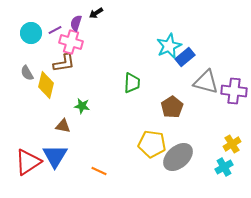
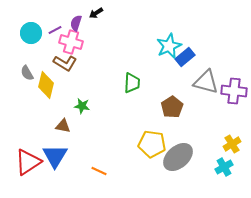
brown L-shape: moved 1 px right; rotated 40 degrees clockwise
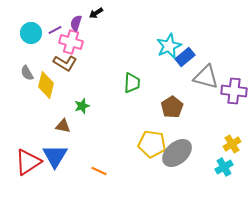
gray triangle: moved 5 px up
green star: rotated 28 degrees counterclockwise
gray ellipse: moved 1 px left, 4 px up
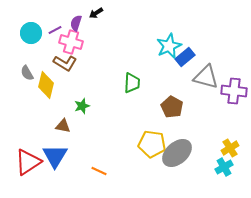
brown pentagon: rotated 10 degrees counterclockwise
yellow cross: moved 2 px left, 4 px down
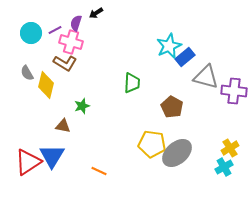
blue triangle: moved 3 px left
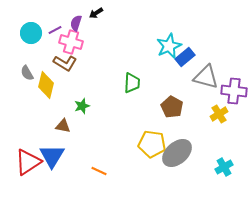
yellow cross: moved 11 px left, 34 px up
